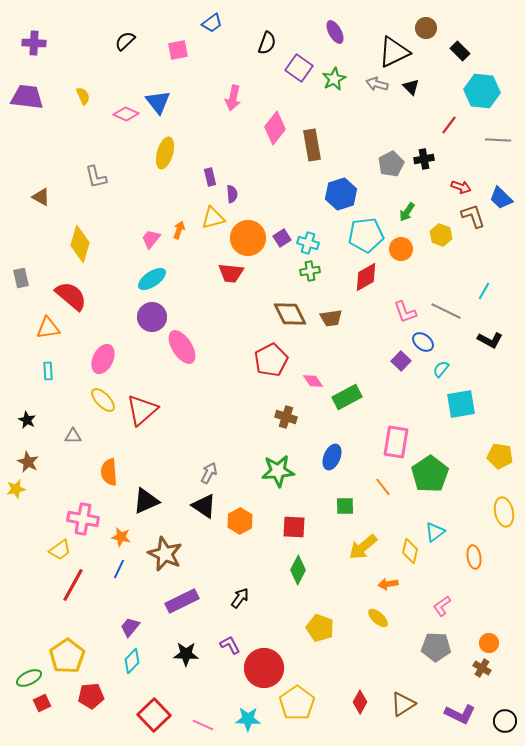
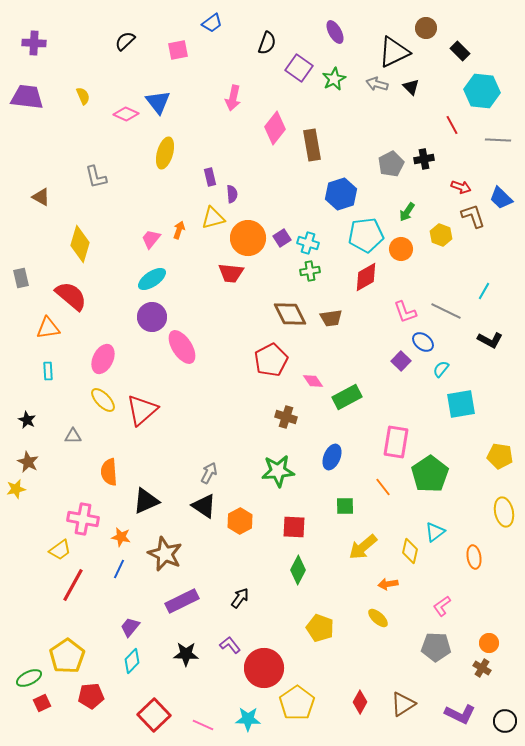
red line at (449, 125): moved 3 px right; rotated 66 degrees counterclockwise
purple L-shape at (230, 645): rotated 10 degrees counterclockwise
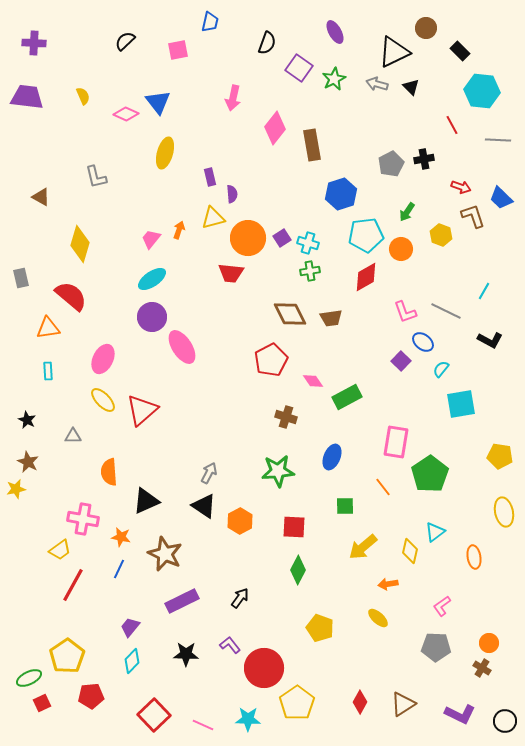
blue trapezoid at (212, 23): moved 2 px left, 1 px up; rotated 40 degrees counterclockwise
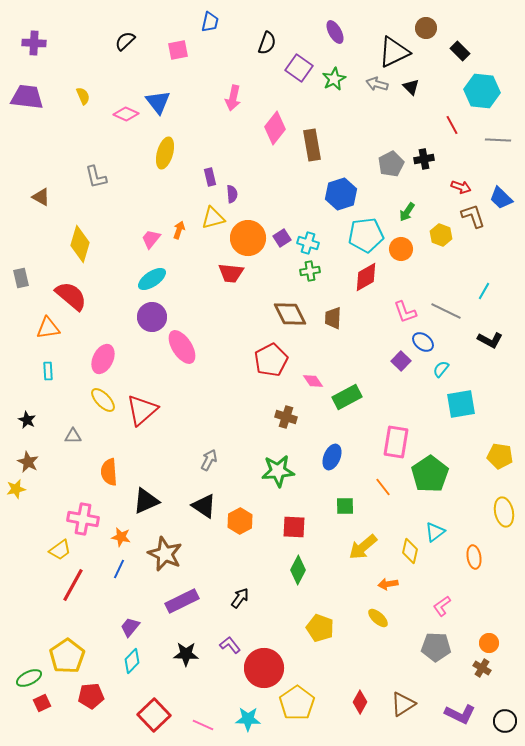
brown trapezoid at (331, 318): moved 2 px right; rotated 100 degrees clockwise
gray arrow at (209, 473): moved 13 px up
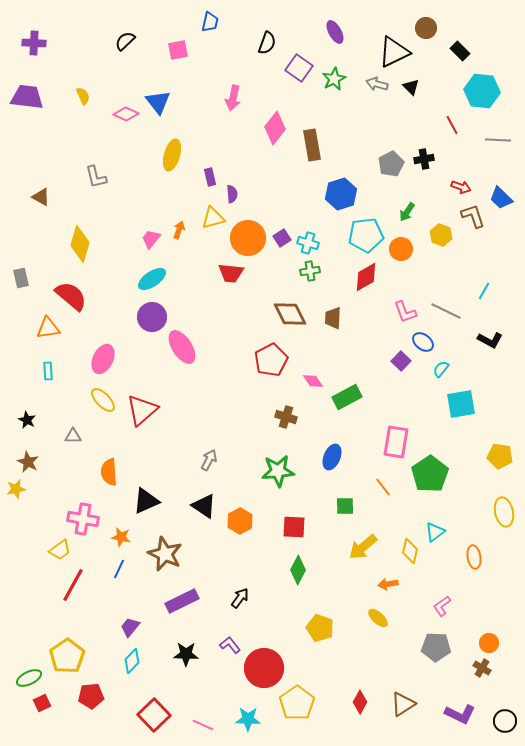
yellow ellipse at (165, 153): moved 7 px right, 2 px down
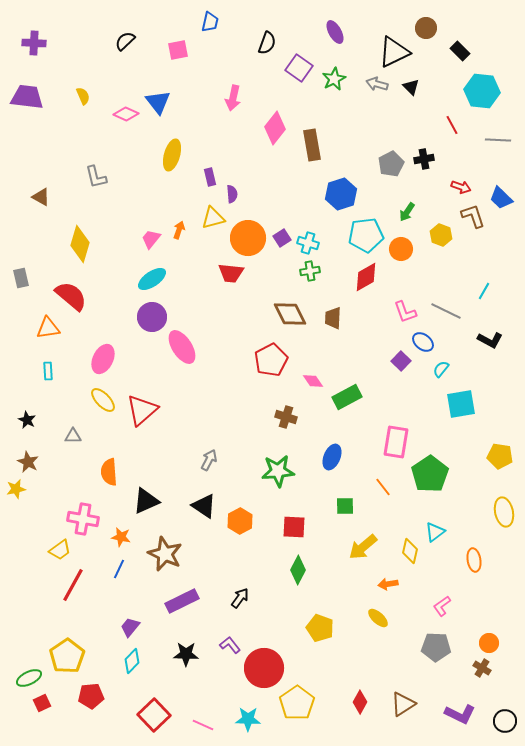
orange ellipse at (474, 557): moved 3 px down
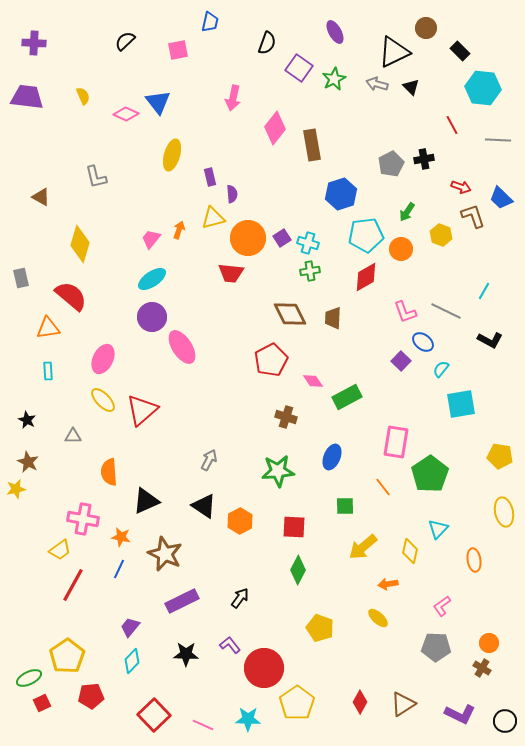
cyan hexagon at (482, 91): moved 1 px right, 3 px up
cyan triangle at (435, 532): moved 3 px right, 3 px up; rotated 10 degrees counterclockwise
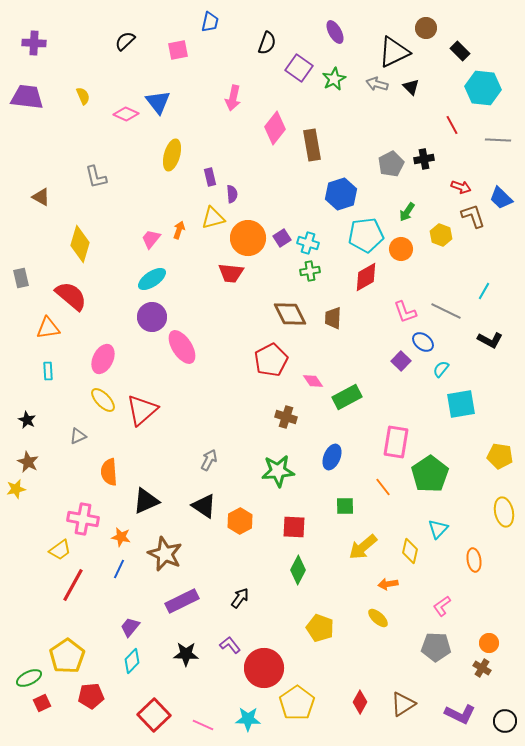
gray triangle at (73, 436): moved 5 px right; rotated 24 degrees counterclockwise
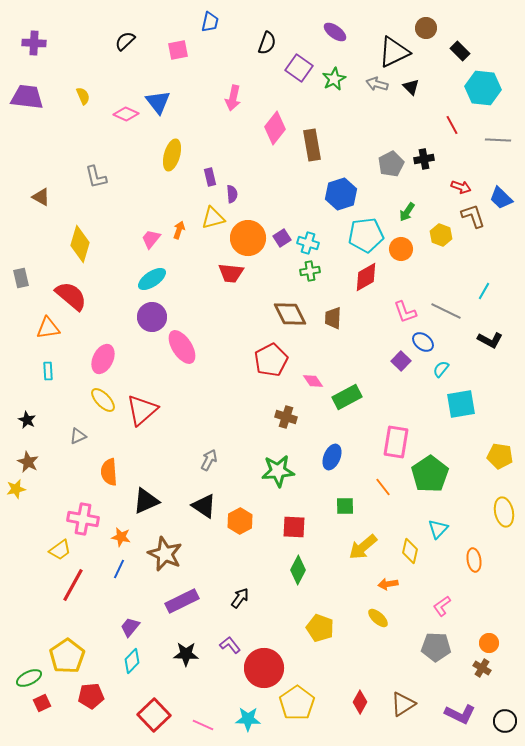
purple ellipse at (335, 32): rotated 25 degrees counterclockwise
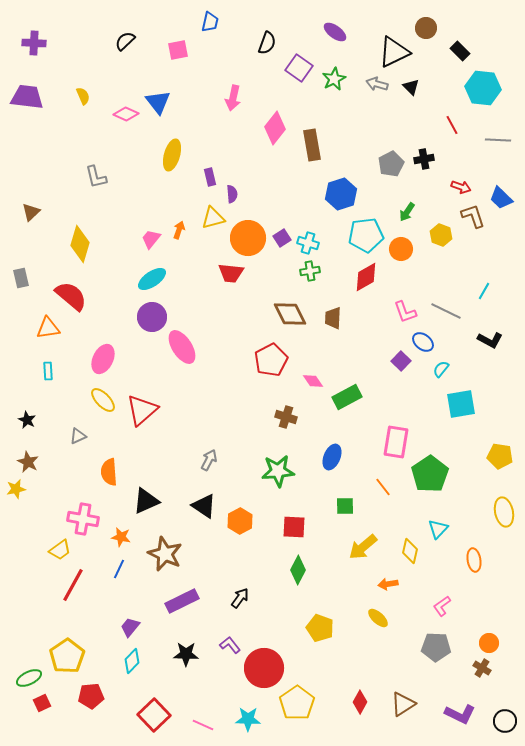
brown triangle at (41, 197): moved 10 px left, 15 px down; rotated 48 degrees clockwise
